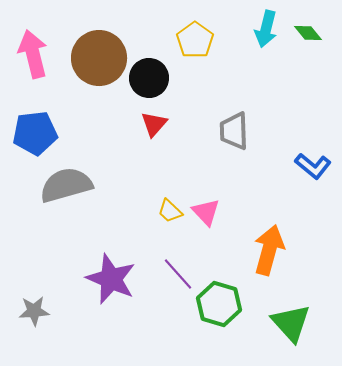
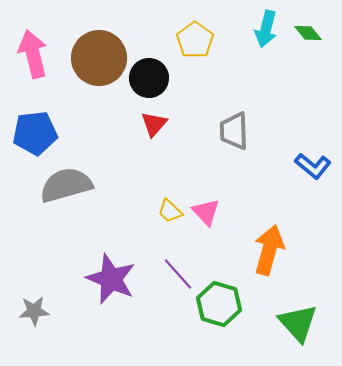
green triangle: moved 7 px right
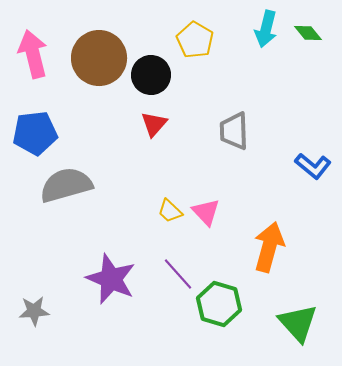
yellow pentagon: rotated 6 degrees counterclockwise
black circle: moved 2 px right, 3 px up
orange arrow: moved 3 px up
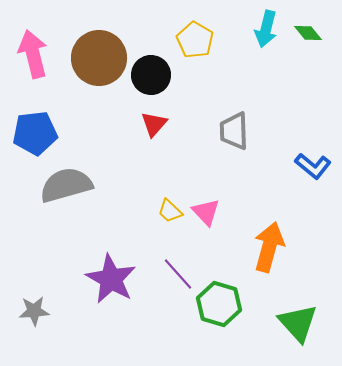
purple star: rotated 6 degrees clockwise
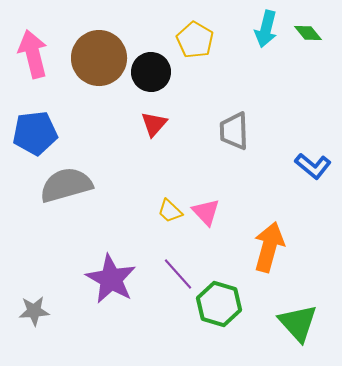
black circle: moved 3 px up
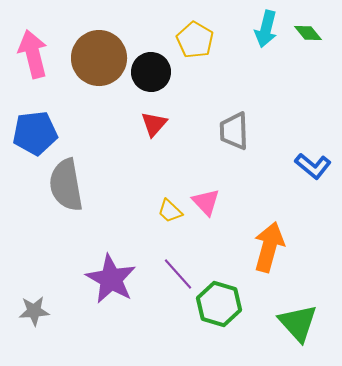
gray semicircle: rotated 84 degrees counterclockwise
pink triangle: moved 10 px up
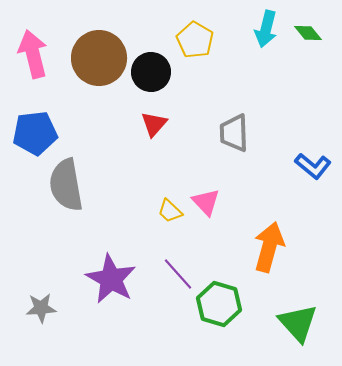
gray trapezoid: moved 2 px down
gray star: moved 7 px right, 3 px up
